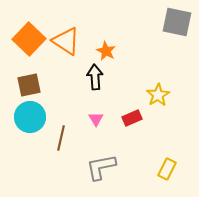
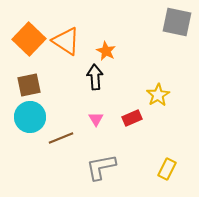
brown line: rotated 55 degrees clockwise
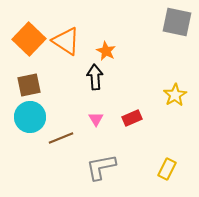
yellow star: moved 17 px right
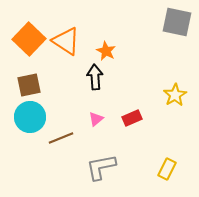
pink triangle: rotated 21 degrees clockwise
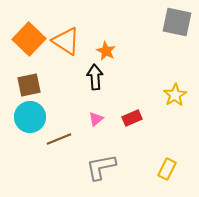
brown line: moved 2 px left, 1 px down
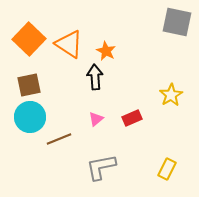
orange triangle: moved 3 px right, 3 px down
yellow star: moved 4 px left
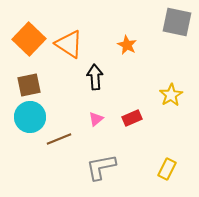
orange star: moved 21 px right, 6 px up
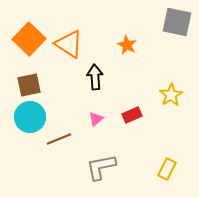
red rectangle: moved 3 px up
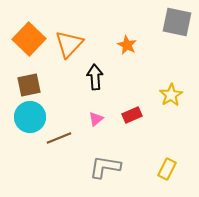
orange triangle: rotated 40 degrees clockwise
brown line: moved 1 px up
gray L-shape: moved 4 px right; rotated 20 degrees clockwise
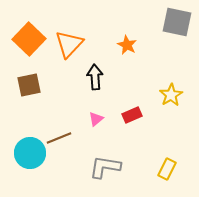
cyan circle: moved 36 px down
